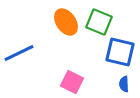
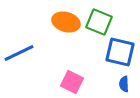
orange ellipse: rotated 40 degrees counterclockwise
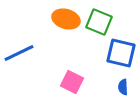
orange ellipse: moved 3 px up
blue square: moved 1 px right, 1 px down
blue semicircle: moved 1 px left, 3 px down
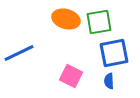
green square: rotated 32 degrees counterclockwise
blue square: moved 7 px left; rotated 24 degrees counterclockwise
pink square: moved 1 px left, 6 px up
blue semicircle: moved 14 px left, 6 px up
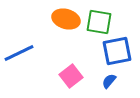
green square: rotated 20 degrees clockwise
blue square: moved 3 px right, 2 px up
pink square: rotated 25 degrees clockwise
blue semicircle: rotated 42 degrees clockwise
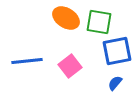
orange ellipse: moved 1 px up; rotated 16 degrees clockwise
blue line: moved 8 px right, 8 px down; rotated 20 degrees clockwise
pink square: moved 1 px left, 10 px up
blue semicircle: moved 6 px right, 2 px down
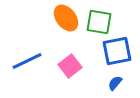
orange ellipse: rotated 20 degrees clockwise
blue line: rotated 20 degrees counterclockwise
